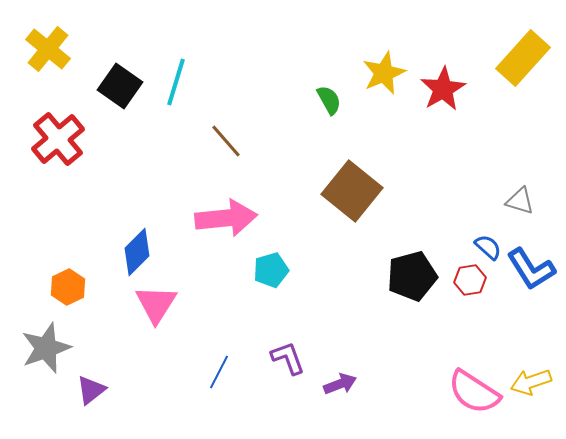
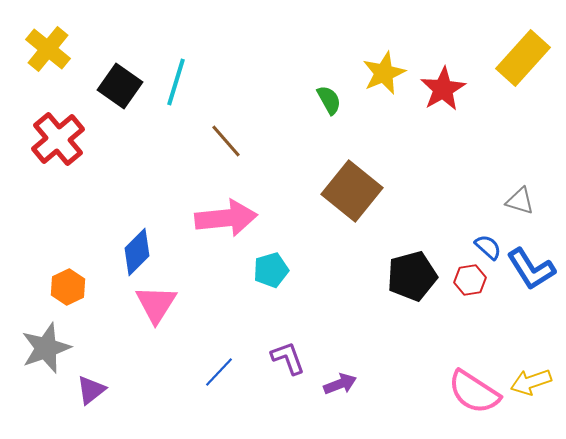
blue line: rotated 16 degrees clockwise
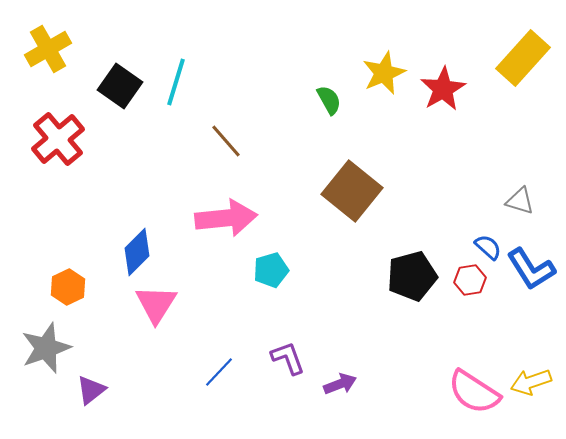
yellow cross: rotated 21 degrees clockwise
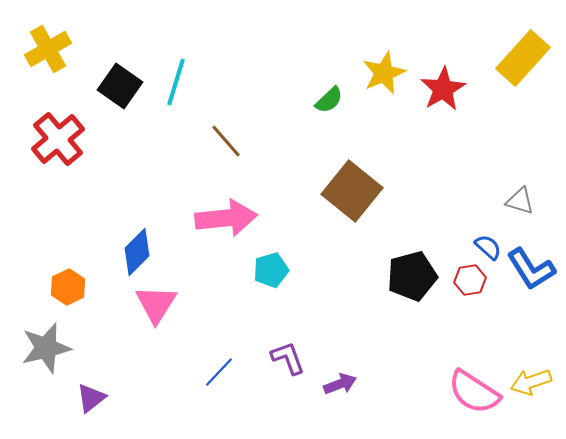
green semicircle: rotated 76 degrees clockwise
gray star: rotated 6 degrees clockwise
purple triangle: moved 8 px down
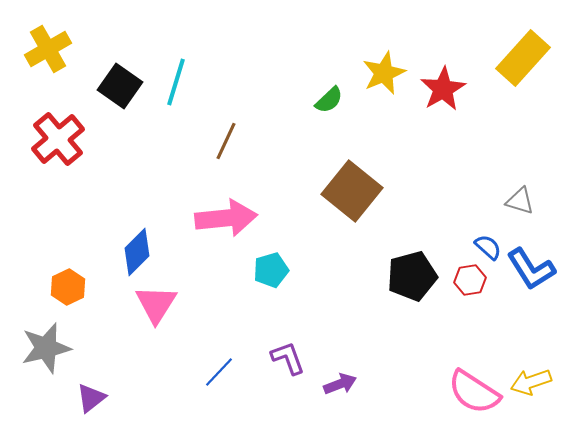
brown line: rotated 66 degrees clockwise
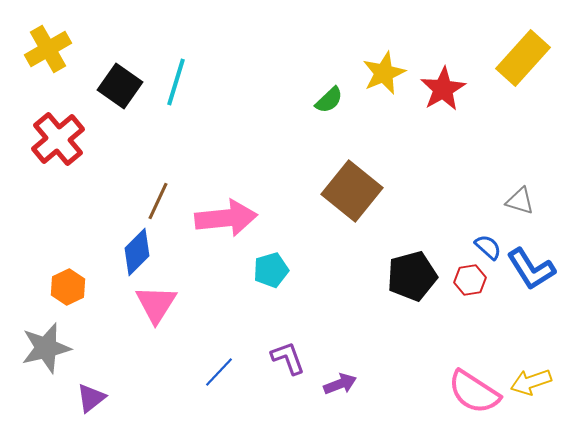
brown line: moved 68 px left, 60 px down
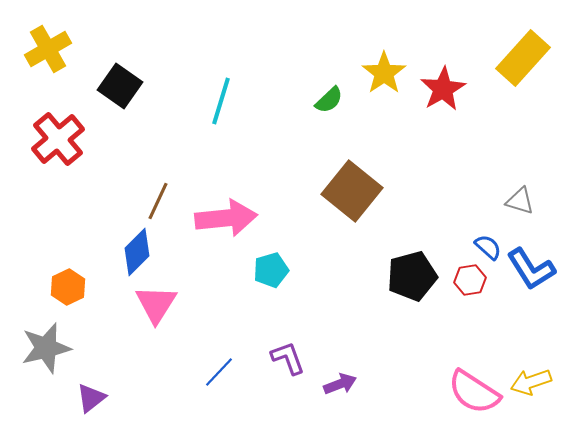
yellow star: rotated 12 degrees counterclockwise
cyan line: moved 45 px right, 19 px down
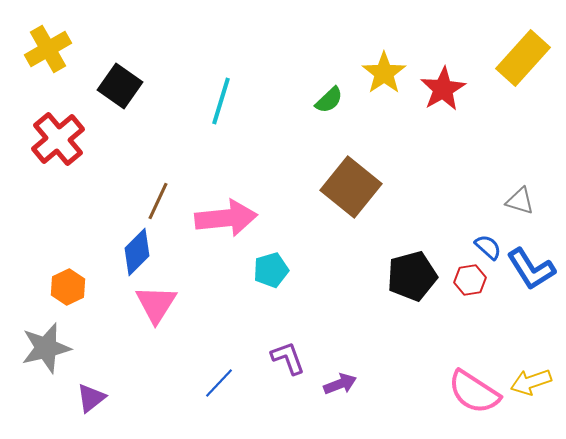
brown square: moved 1 px left, 4 px up
blue line: moved 11 px down
